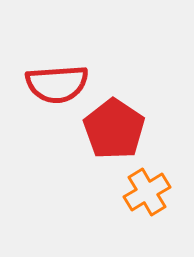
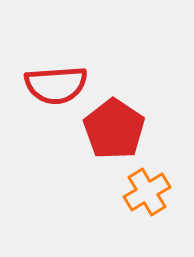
red semicircle: moved 1 px left, 1 px down
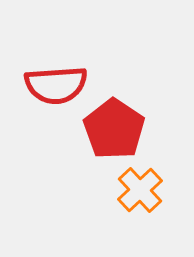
orange cross: moved 7 px left, 2 px up; rotated 12 degrees counterclockwise
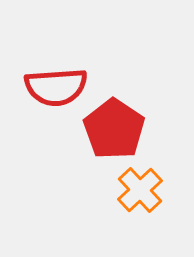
red semicircle: moved 2 px down
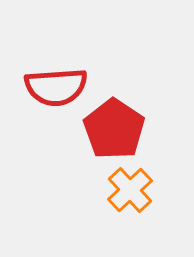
orange cross: moved 10 px left
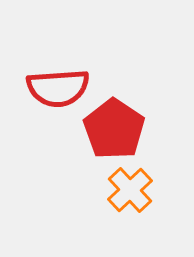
red semicircle: moved 2 px right, 1 px down
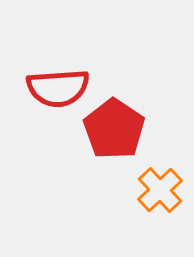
orange cross: moved 30 px right
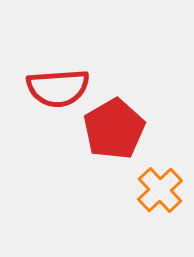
red pentagon: rotated 8 degrees clockwise
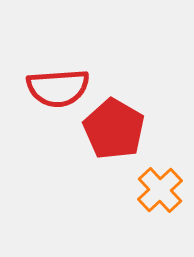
red pentagon: rotated 12 degrees counterclockwise
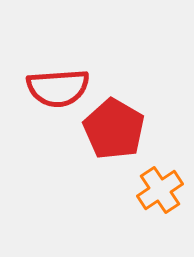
orange cross: rotated 9 degrees clockwise
